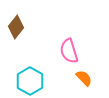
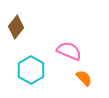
pink semicircle: rotated 130 degrees clockwise
cyan hexagon: moved 1 px right, 11 px up
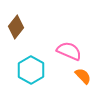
orange semicircle: moved 1 px left, 2 px up
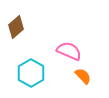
brown diamond: rotated 10 degrees clockwise
cyan hexagon: moved 3 px down
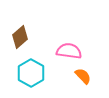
brown diamond: moved 4 px right, 10 px down
pink semicircle: rotated 15 degrees counterclockwise
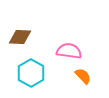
brown diamond: rotated 45 degrees clockwise
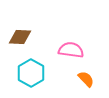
pink semicircle: moved 2 px right, 1 px up
orange semicircle: moved 3 px right, 3 px down
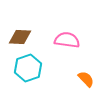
pink semicircle: moved 4 px left, 10 px up
cyan hexagon: moved 3 px left, 5 px up; rotated 12 degrees clockwise
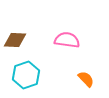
brown diamond: moved 5 px left, 3 px down
cyan hexagon: moved 2 px left, 7 px down
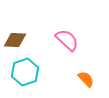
pink semicircle: rotated 35 degrees clockwise
cyan hexagon: moved 1 px left, 3 px up
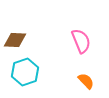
pink semicircle: moved 14 px right, 1 px down; rotated 25 degrees clockwise
orange semicircle: moved 2 px down
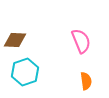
orange semicircle: rotated 36 degrees clockwise
